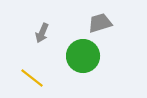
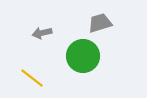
gray arrow: rotated 54 degrees clockwise
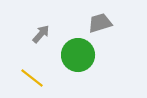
gray arrow: moved 1 px left, 1 px down; rotated 144 degrees clockwise
green circle: moved 5 px left, 1 px up
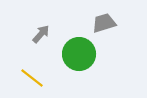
gray trapezoid: moved 4 px right
green circle: moved 1 px right, 1 px up
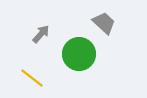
gray trapezoid: rotated 60 degrees clockwise
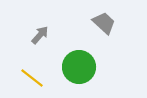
gray arrow: moved 1 px left, 1 px down
green circle: moved 13 px down
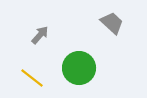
gray trapezoid: moved 8 px right
green circle: moved 1 px down
